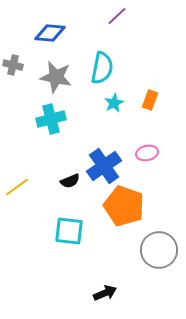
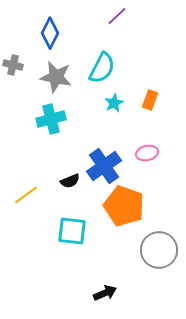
blue diamond: rotated 68 degrees counterclockwise
cyan semicircle: rotated 16 degrees clockwise
yellow line: moved 9 px right, 8 px down
cyan square: moved 3 px right
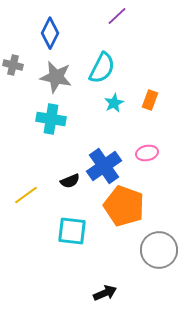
cyan cross: rotated 24 degrees clockwise
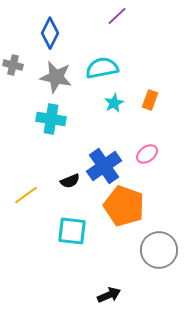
cyan semicircle: rotated 128 degrees counterclockwise
pink ellipse: moved 1 px down; rotated 25 degrees counterclockwise
black arrow: moved 4 px right, 2 px down
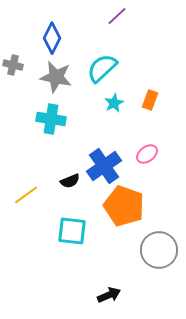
blue diamond: moved 2 px right, 5 px down
cyan semicircle: rotated 32 degrees counterclockwise
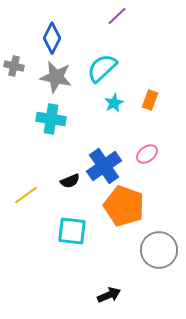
gray cross: moved 1 px right, 1 px down
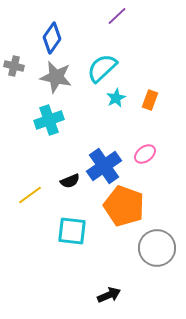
blue diamond: rotated 8 degrees clockwise
cyan star: moved 2 px right, 5 px up
cyan cross: moved 2 px left, 1 px down; rotated 28 degrees counterclockwise
pink ellipse: moved 2 px left
yellow line: moved 4 px right
gray circle: moved 2 px left, 2 px up
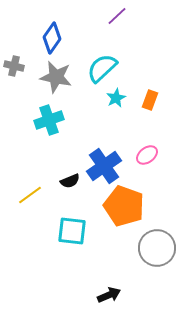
pink ellipse: moved 2 px right, 1 px down
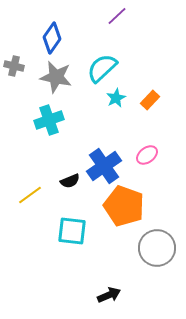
orange rectangle: rotated 24 degrees clockwise
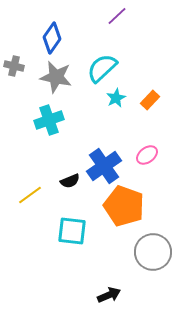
gray circle: moved 4 px left, 4 px down
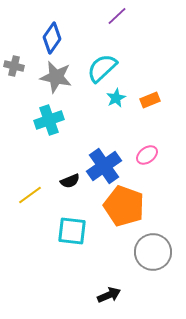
orange rectangle: rotated 24 degrees clockwise
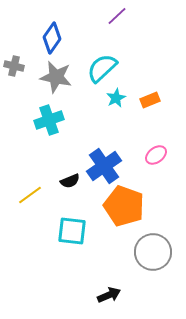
pink ellipse: moved 9 px right
